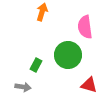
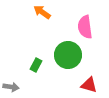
orange arrow: rotated 72 degrees counterclockwise
gray arrow: moved 12 px left
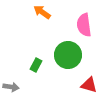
pink semicircle: moved 1 px left, 2 px up
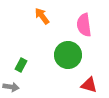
orange arrow: moved 4 px down; rotated 18 degrees clockwise
green rectangle: moved 15 px left
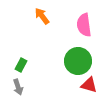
green circle: moved 10 px right, 6 px down
gray arrow: moved 7 px right; rotated 63 degrees clockwise
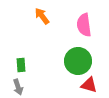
green rectangle: rotated 32 degrees counterclockwise
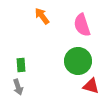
pink semicircle: moved 2 px left; rotated 10 degrees counterclockwise
red triangle: moved 2 px right, 1 px down
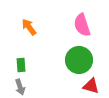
orange arrow: moved 13 px left, 11 px down
green circle: moved 1 px right, 1 px up
gray arrow: moved 2 px right
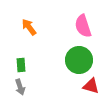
pink semicircle: moved 1 px right, 1 px down
